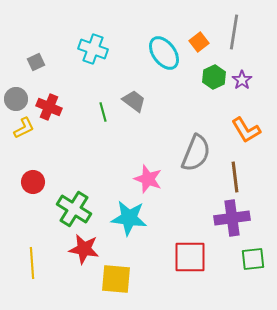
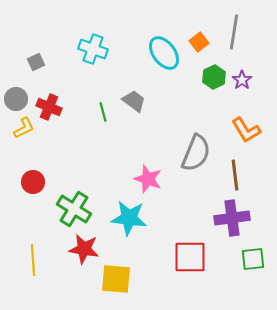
brown line: moved 2 px up
yellow line: moved 1 px right, 3 px up
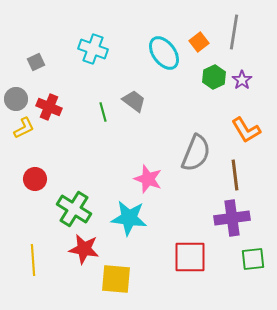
red circle: moved 2 px right, 3 px up
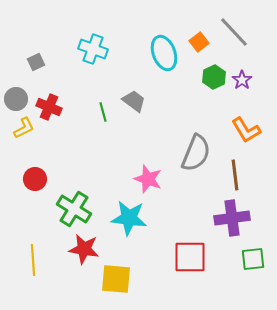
gray line: rotated 52 degrees counterclockwise
cyan ellipse: rotated 16 degrees clockwise
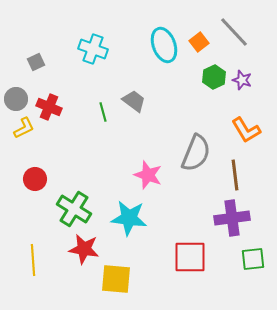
cyan ellipse: moved 8 px up
purple star: rotated 18 degrees counterclockwise
pink star: moved 4 px up
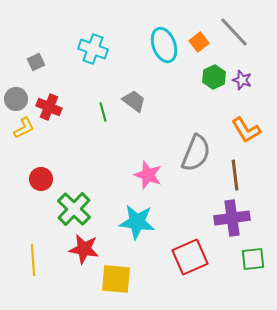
red circle: moved 6 px right
green cross: rotated 12 degrees clockwise
cyan star: moved 8 px right, 4 px down
red square: rotated 24 degrees counterclockwise
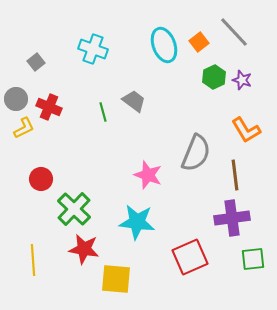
gray square: rotated 12 degrees counterclockwise
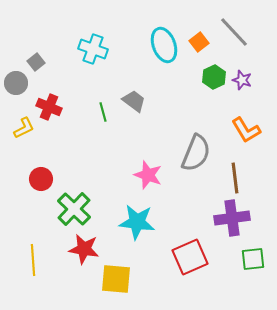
gray circle: moved 16 px up
brown line: moved 3 px down
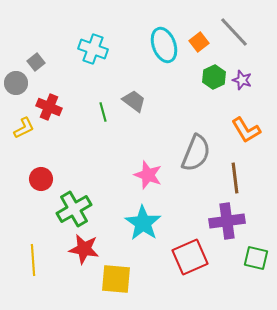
green cross: rotated 16 degrees clockwise
purple cross: moved 5 px left, 3 px down
cyan star: moved 6 px right, 1 px down; rotated 27 degrees clockwise
green square: moved 3 px right, 1 px up; rotated 20 degrees clockwise
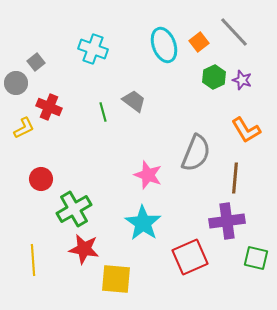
brown line: rotated 12 degrees clockwise
